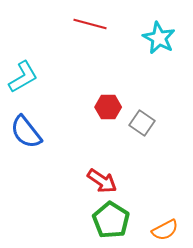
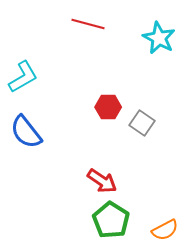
red line: moved 2 px left
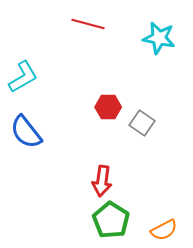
cyan star: rotated 16 degrees counterclockwise
red arrow: rotated 64 degrees clockwise
orange semicircle: moved 1 px left
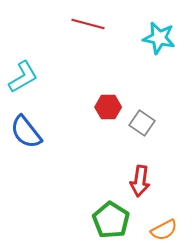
red arrow: moved 38 px right
